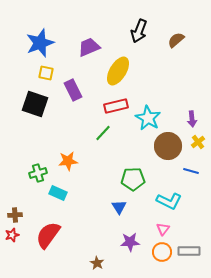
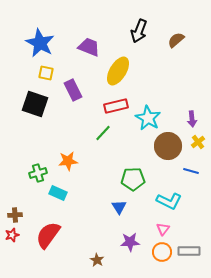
blue star: rotated 24 degrees counterclockwise
purple trapezoid: rotated 45 degrees clockwise
brown star: moved 3 px up
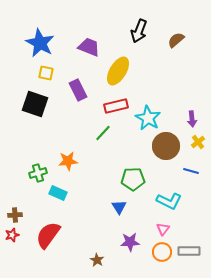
purple rectangle: moved 5 px right
brown circle: moved 2 px left
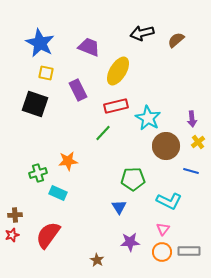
black arrow: moved 3 px right, 2 px down; rotated 55 degrees clockwise
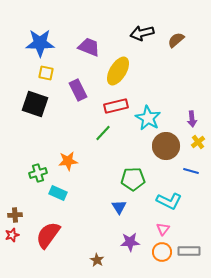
blue star: rotated 28 degrees counterclockwise
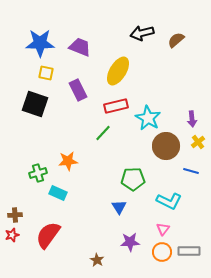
purple trapezoid: moved 9 px left
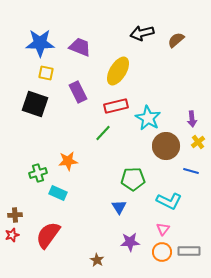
purple rectangle: moved 2 px down
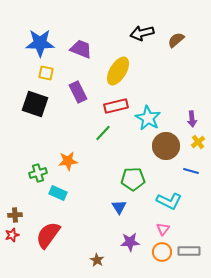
purple trapezoid: moved 1 px right, 2 px down
